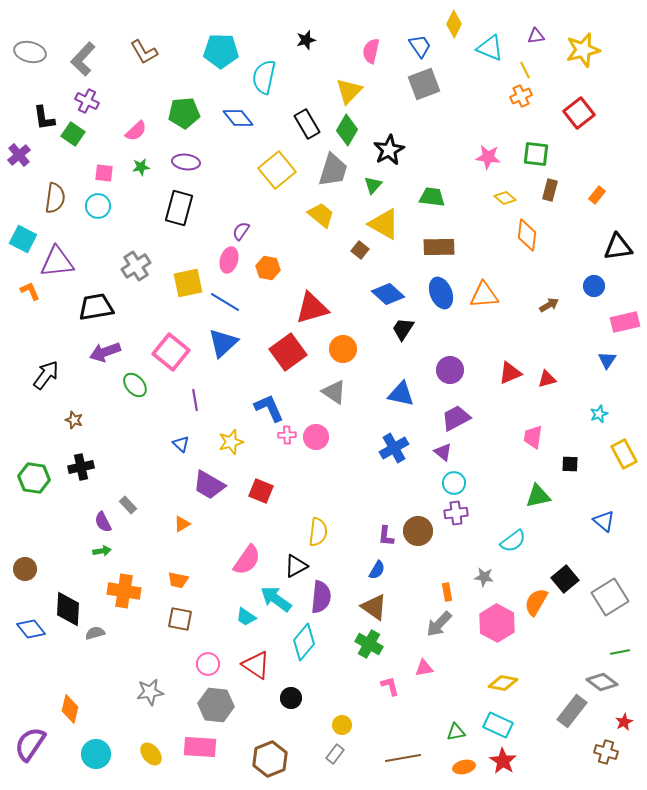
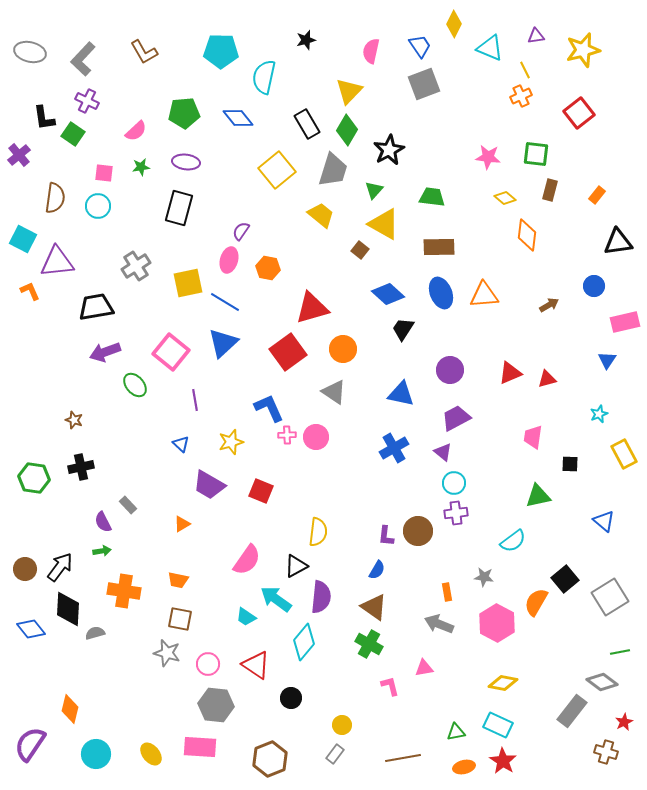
green triangle at (373, 185): moved 1 px right, 5 px down
black triangle at (618, 247): moved 5 px up
black arrow at (46, 375): moved 14 px right, 192 px down
gray arrow at (439, 624): rotated 68 degrees clockwise
gray star at (150, 692): moved 17 px right, 39 px up; rotated 24 degrees clockwise
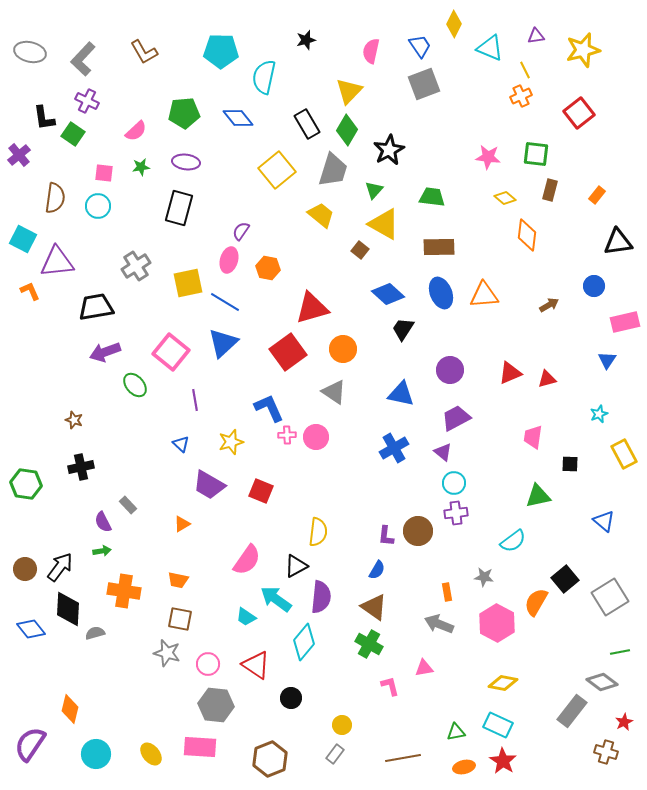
green hexagon at (34, 478): moved 8 px left, 6 px down
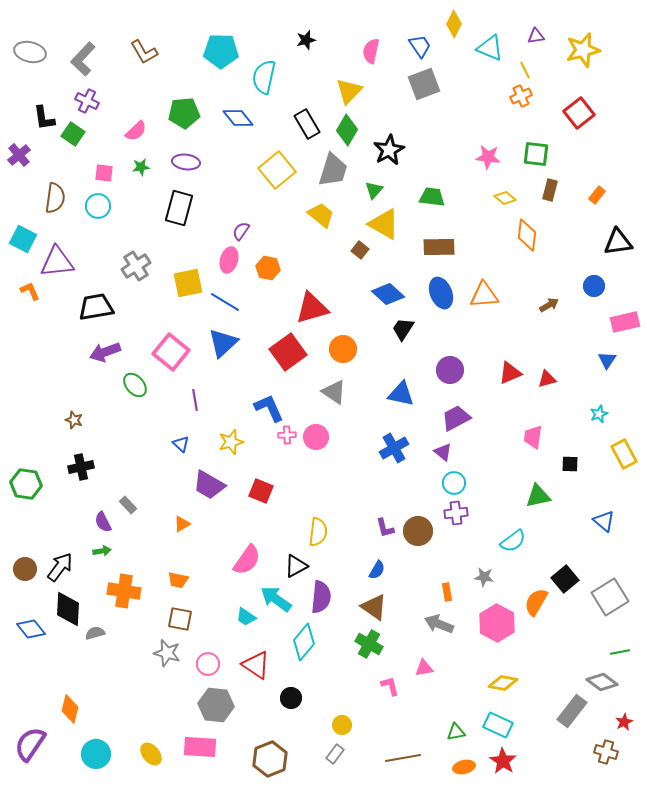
purple L-shape at (386, 536): moved 1 px left, 8 px up; rotated 20 degrees counterclockwise
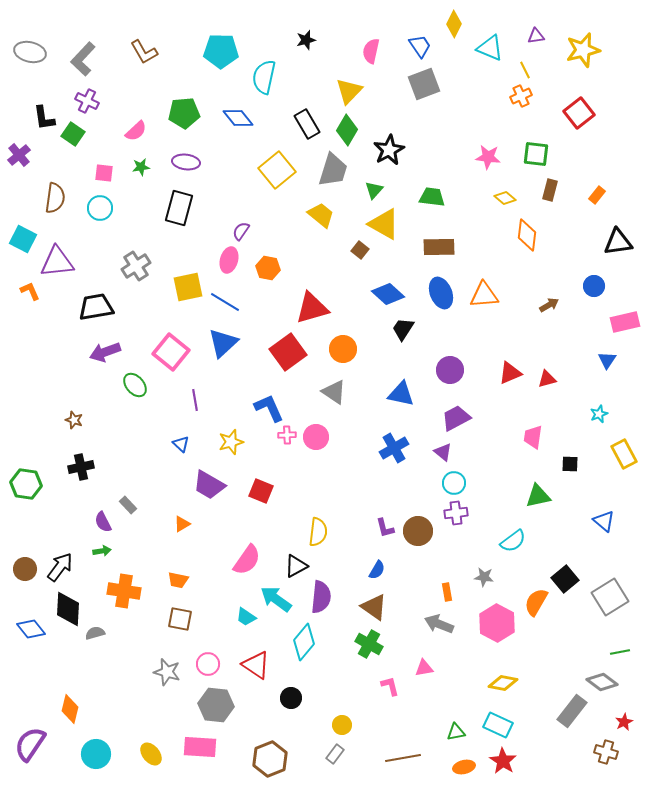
cyan circle at (98, 206): moved 2 px right, 2 px down
yellow square at (188, 283): moved 4 px down
gray star at (167, 653): moved 19 px down
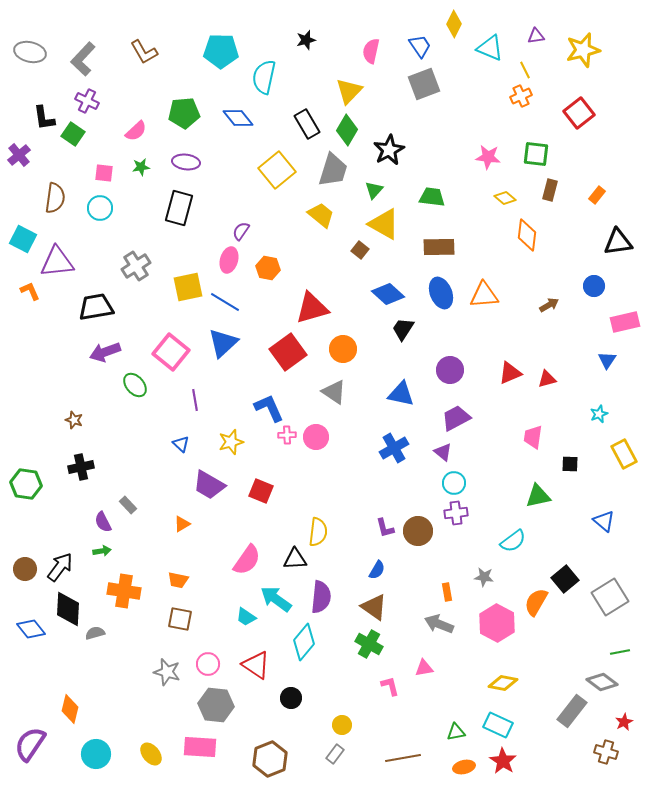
black triangle at (296, 566): moved 1 px left, 7 px up; rotated 25 degrees clockwise
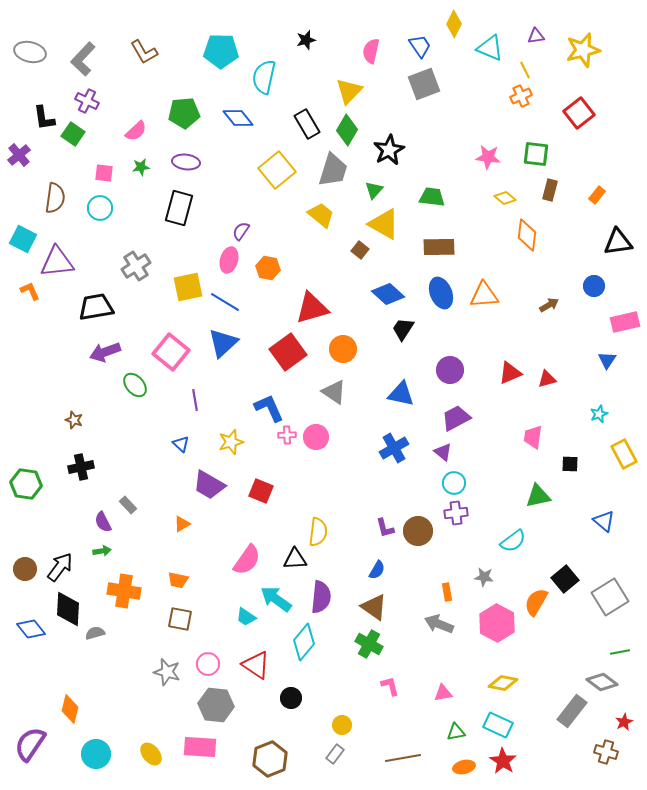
pink triangle at (424, 668): moved 19 px right, 25 px down
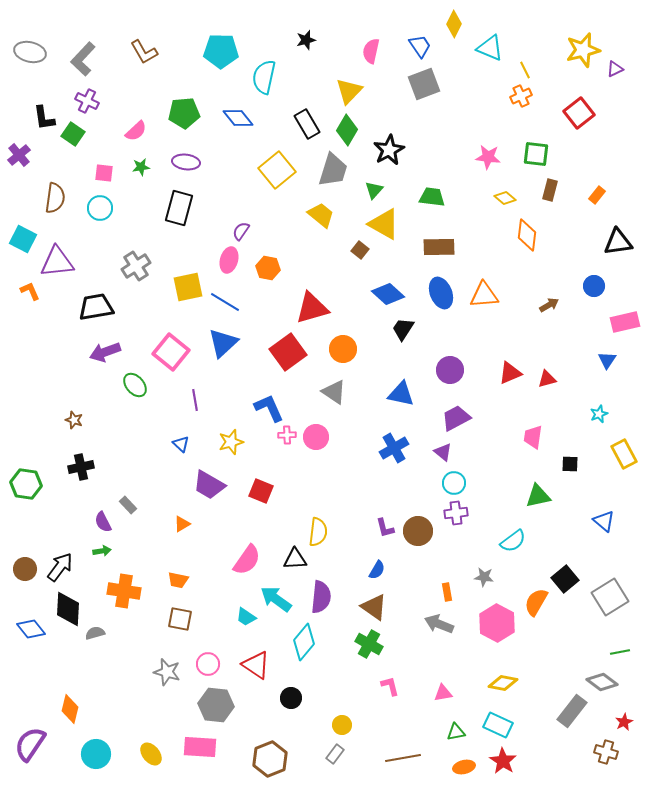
purple triangle at (536, 36): moved 79 px right, 33 px down; rotated 18 degrees counterclockwise
